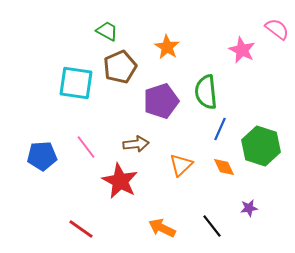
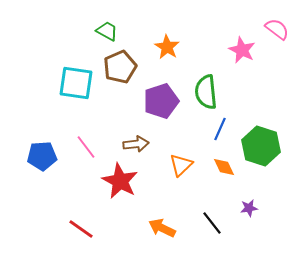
black line: moved 3 px up
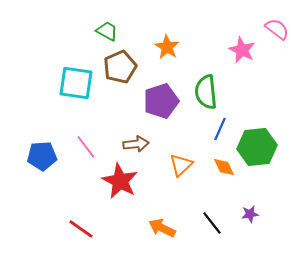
green hexagon: moved 4 px left, 1 px down; rotated 24 degrees counterclockwise
purple star: moved 1 px right, 6 px down
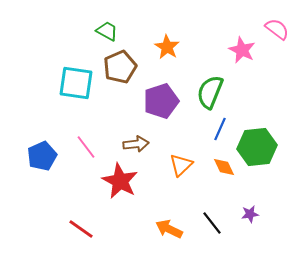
green semicircle: moved 4 px right; rotated 28 degrees clockwise
blue pentagon: rotated 20 degrees counterclockwise
orange arrow: moved 7 px right, 1 px down
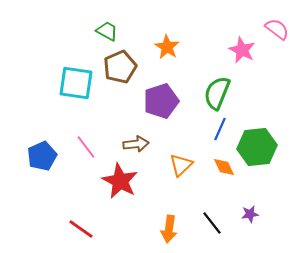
green semicircle: moved 7 px right, 1 px down
orange arrow: rotated 108 degrees counterclockwise
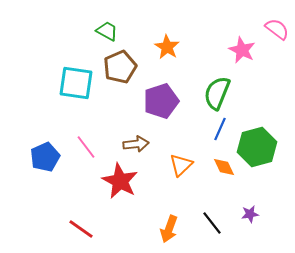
green hexagon: rotated 9 degrees counterclockwise
blue pentagon: moved 3 px right, 1 px down
orange arrow: rotated 12 degrees clockwise
